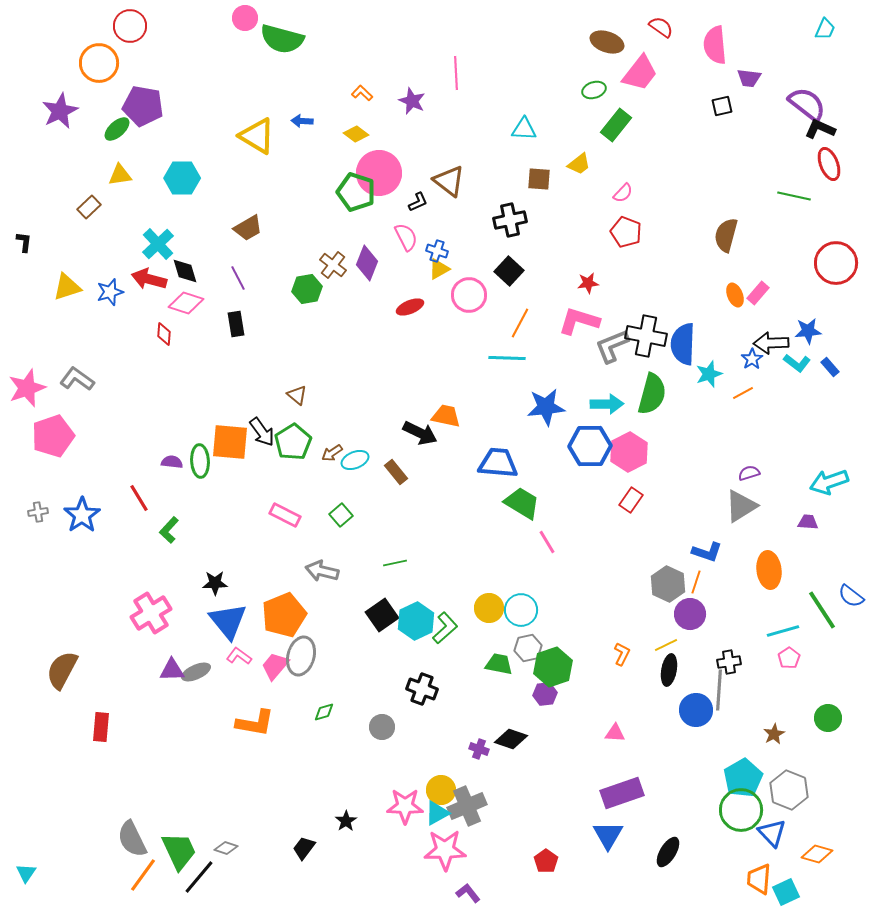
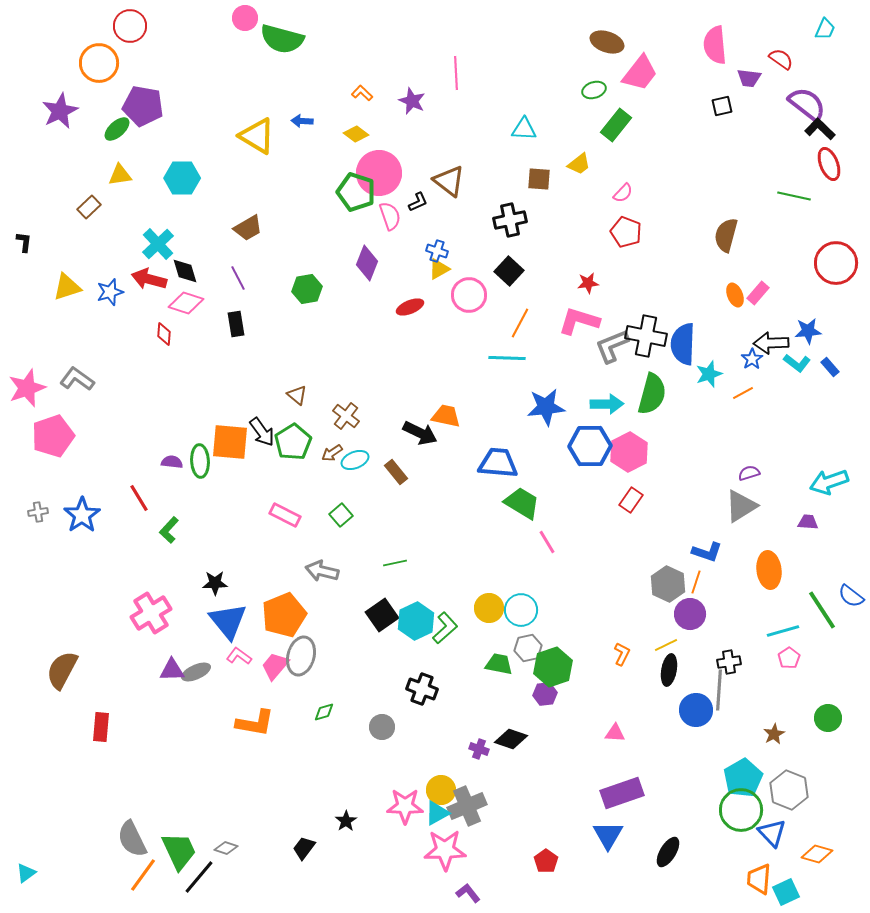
red semicircle at (661, 27): moved 120 px right, 32 px down
black L-shape at (820, 129): rotated 20 degrees clockwise
pink semicircle at (406, 237): moved 16 px left, 21 px up; rotated 8 degrees clockwise
brown cross at (333, 265): moved 13 px right, 151 px down
cyan triangle at (26, 873): rotated 20 degrees clockwise
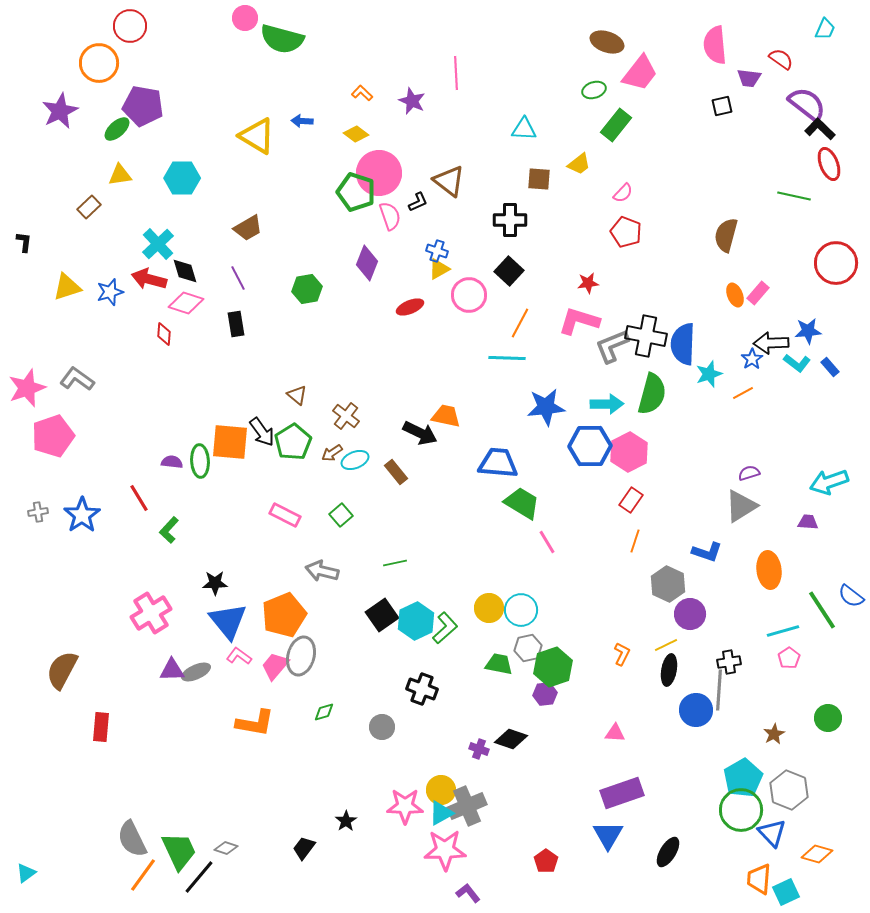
black cross at (510, 220): rotated 12 degrees clockwise
orange line at (696, 582): moved 61 px left, 41 px up
cyan triangle at (437, 813): moved 4 px right
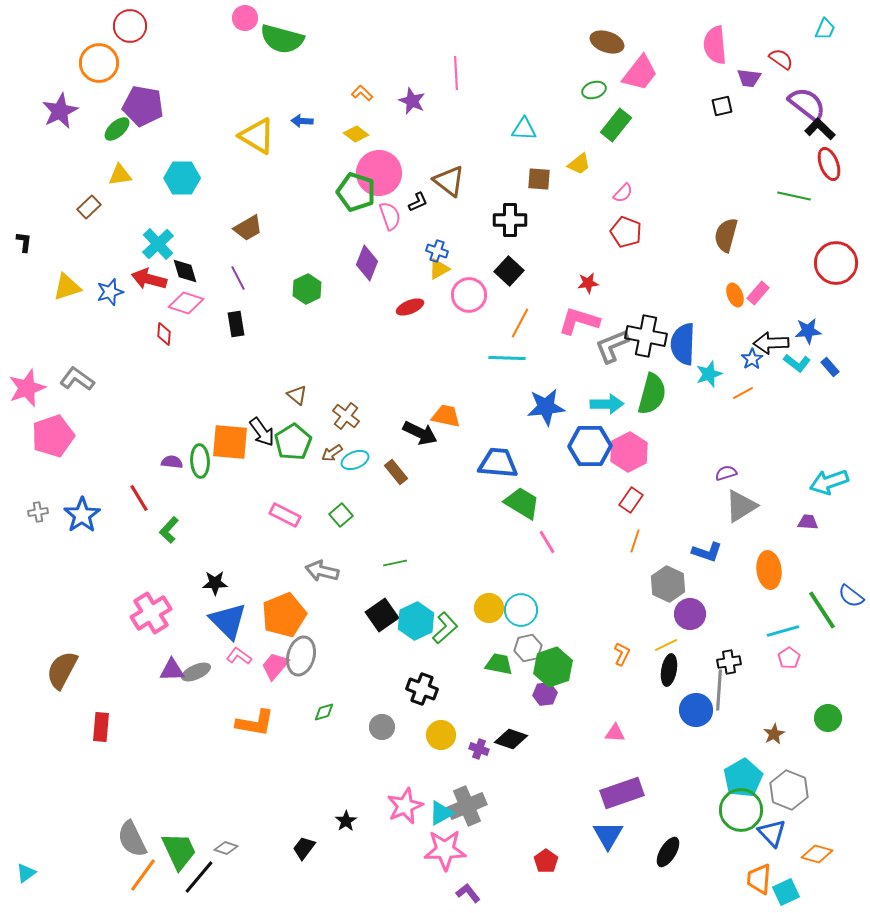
green hexagon at (307, 289): rotated 16 degrees counterclockwise
purple semicircle at (749, 473): moved 23 px left
blue triangle at (228, 621): rotated 6 degrees counterclockwise
yellow circle at (441, 790): moved 55 px up
pink star at (405, 806): rotated 24 degrees counterclockwise
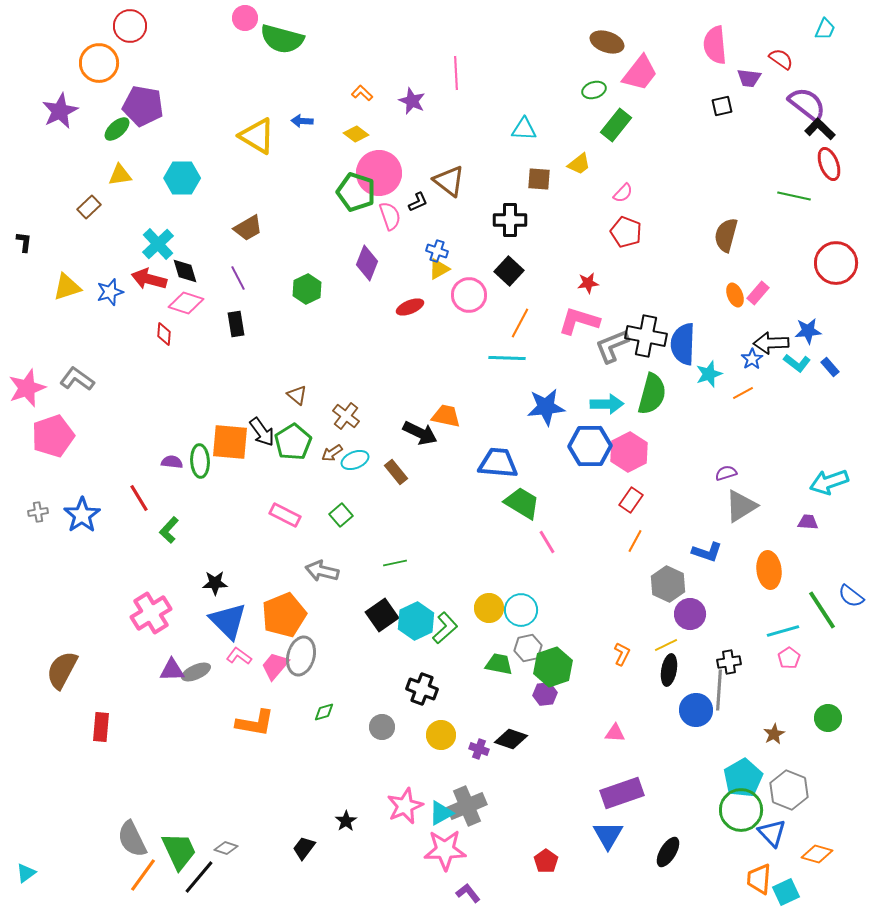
orange line at (635, 541): rotated 10 degrees clockwise
